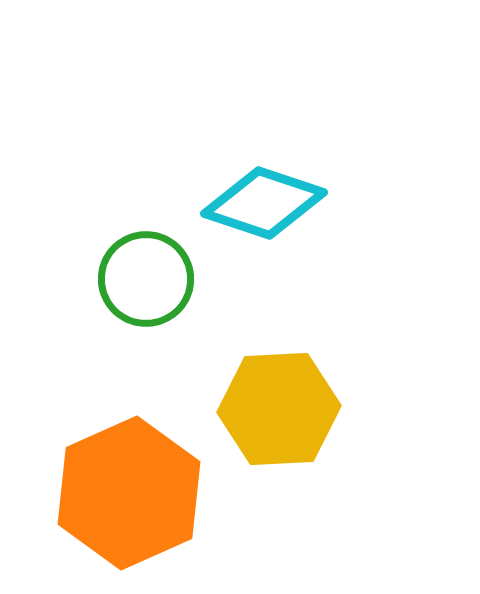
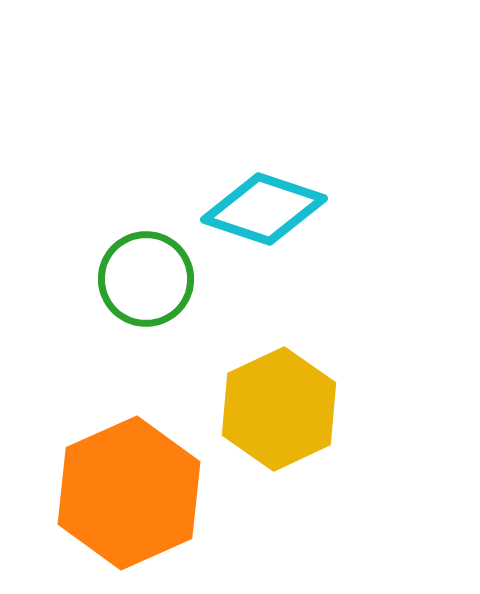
cyan diamond: moved 6 px down
yellow hexagon: rotated 22 degrees counterclockwise
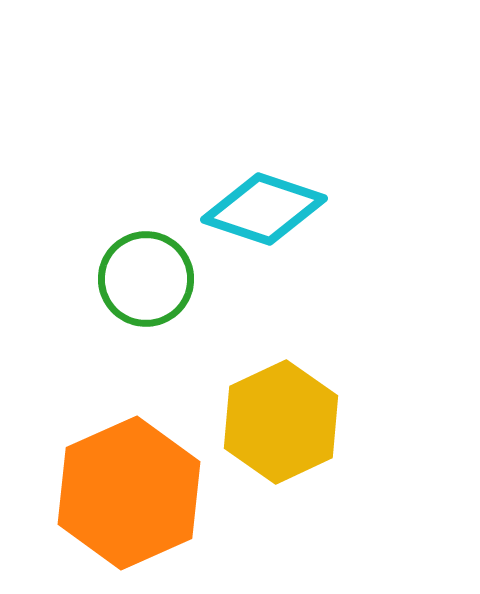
yellow hexagon: moved 2 px right, 13 px down
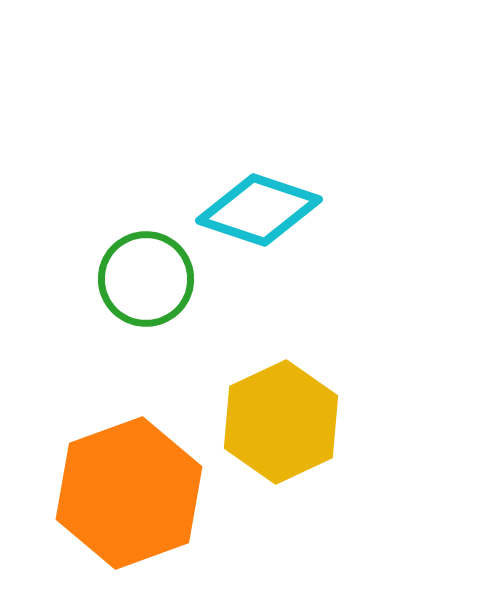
cyan diamond: moved 5 px left, 1 px down
orange hexagon: rotated 4 degrees clockwise
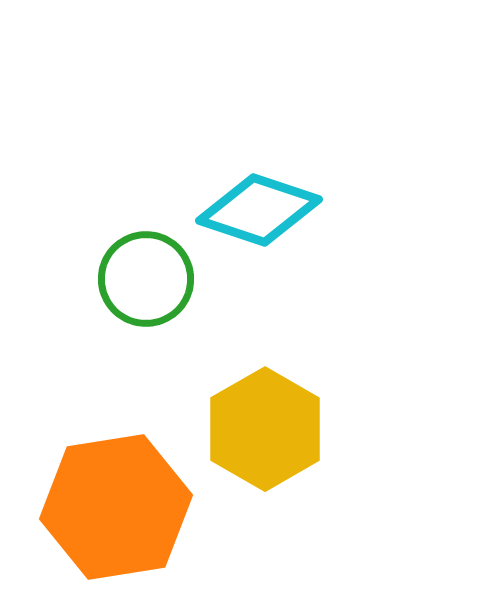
yellow hexagon: moved 16 px left, 7 px down; rotated 5 degrees counterclockwise
orange hexagon: moved 13 px left, 14 px down; rotated 11 degrees clockwise
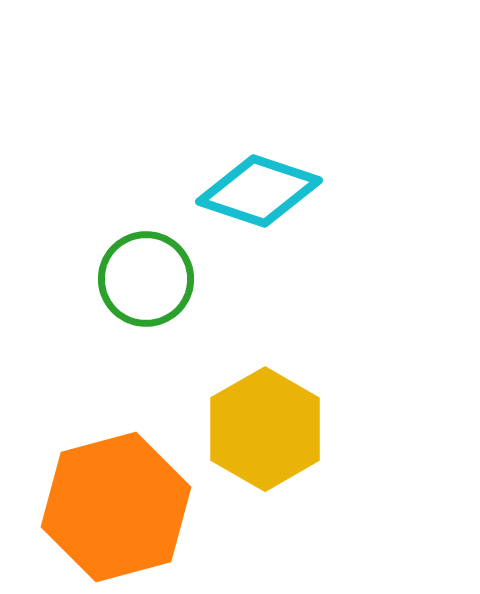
cyan diamond: moved 19 px up
orange hexagon: rotated 6 degrees counterclockwise
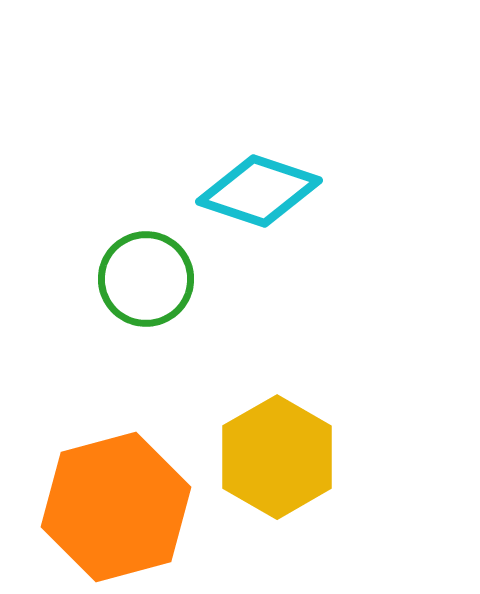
yellow hexagon: moved 12 px right, 28 px down
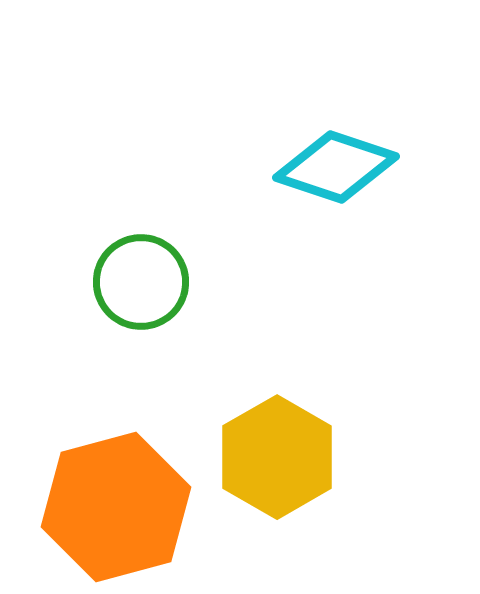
cyan diamond: moved 77 px right, 24 px up
green circle: moved 5 px left, 3 px down
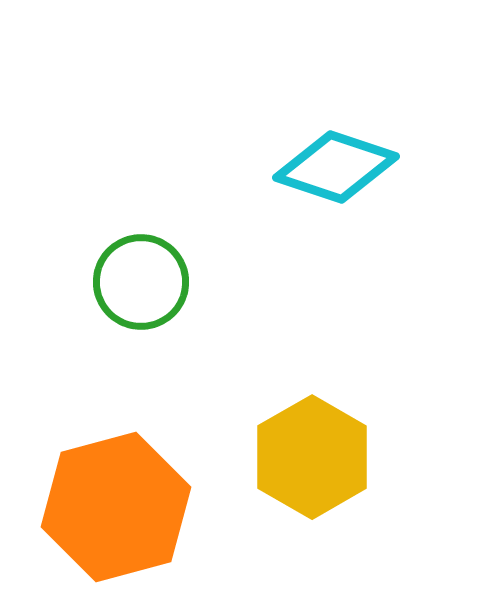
yellow hexagon: moved 35 px right
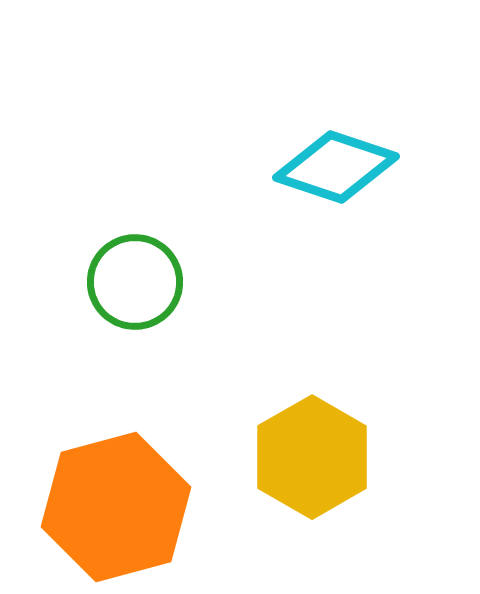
green circle: moved 6 px left
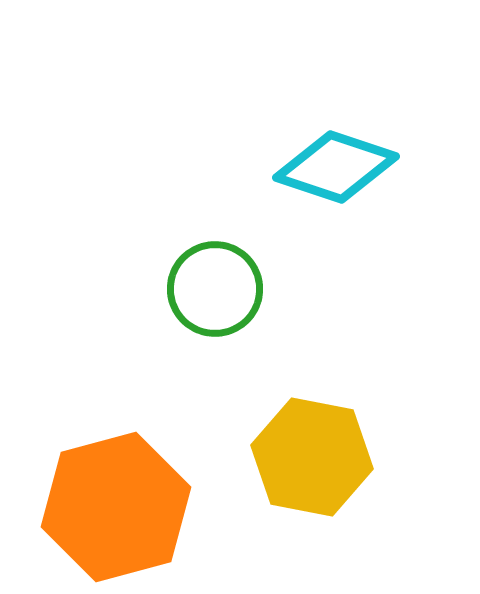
green circle: moved 80 px right, 7 px down
yellow hexagon: rotated 19 degrees counterclockwise
